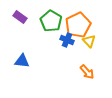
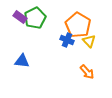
green pentagon: moved 16 px left, 3 px up; rotated 15 degrees clockwise
orange pentagon: rotated 15 degrees counterclockwise
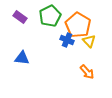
green pentagon: moved 15 px right, 2 px up
blue triangle: moved 3 px up
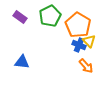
blue cross: moved 12 px right, 5 px down
blue triangle: moved 4 px down
orange arrow: moved 1 px left, 6 px up
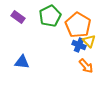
purple rectangle: moved 2 px left
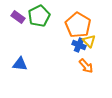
green pentagon: moved 11 px left
blue triangle: moved 2 px left, 2 px down
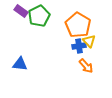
purple rectangle: moved 3 px right, 6 px up
blue cross: moved 1 px down; rotated 32 degrees counterclockwise
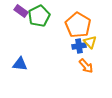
yellow triangle: moved 1 px right, 1 px down
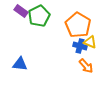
yellow triangle: rotated 24 degrees counterclockwise
blue cross: moved 1 px right; rotated 24 degrees clockwise
